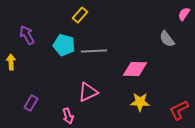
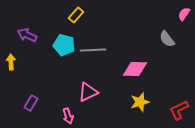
yellow rectangle: moved 4 px left
purple arrow: rotated 36 degrees counterclockwise
gray line: moved 1 px left, 1 px up
yellow star: rotated 18 degrees counterclockwise
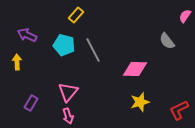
pink semicircle: moved 1 px right, 2 px down
gray semicircle: moved 2 px down
gray line: rotated 65 degrees clockwise
yellow arrow: moved 6 px right
pink triangle: moved 20 px left; rotated 25 degrees counterclockwise
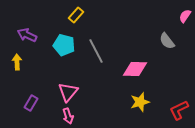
gray line: moved 3 px right, 1 px down
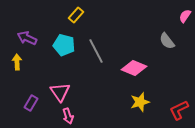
purple arrow: moved 3 px down
pink diamond: moved 1 px left, 1 px up; rotated 20 degrees clockwise
pink triangle: moved 8 px left; rotated 15 degrees counterclockwise
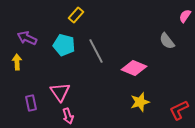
purple rectangle: rotated 42 degrees counterclockwise
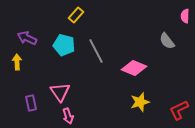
pink semicircle: rotated 32 degrees counterclockwise
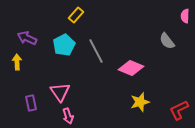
cyan pentagon: rotated 30 degrees clockwise
pink diamond: moved 3 px left
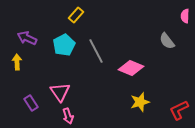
purple rectangle: rotated 21 degrees counterclockwise
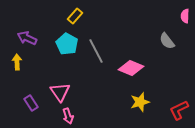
yellow rectangle: moved 1 px left, 1 px down
cyan pentagon: moved 3 px right, 1 px up; rotated 15 degrees counterclockwise
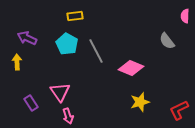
yellow rectangle: rotated 42 degrees clockwise
